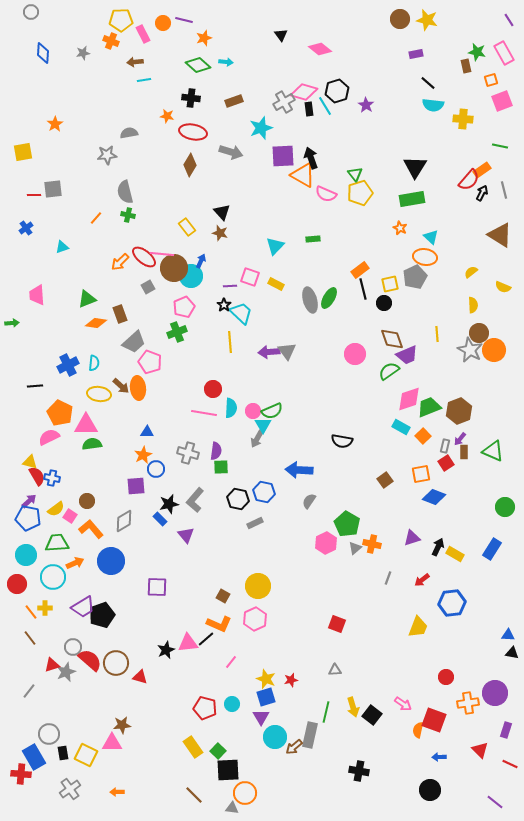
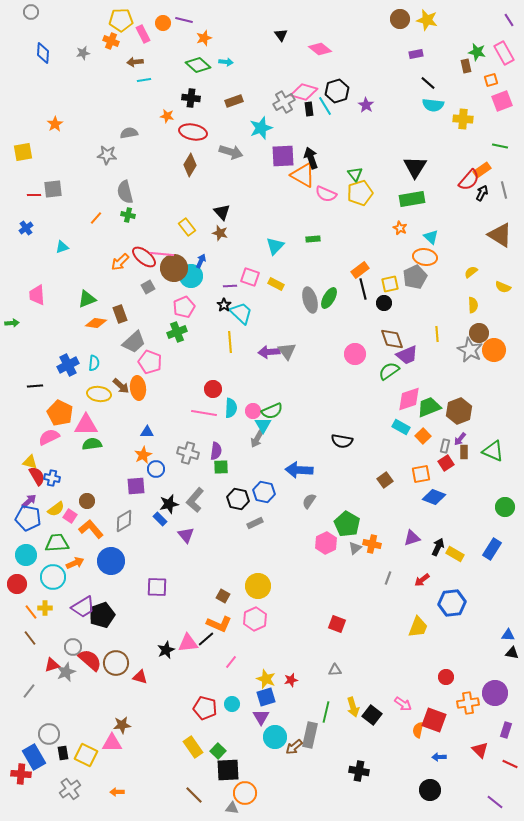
gray star at (107, 155): rotated 12 degrees clockwise
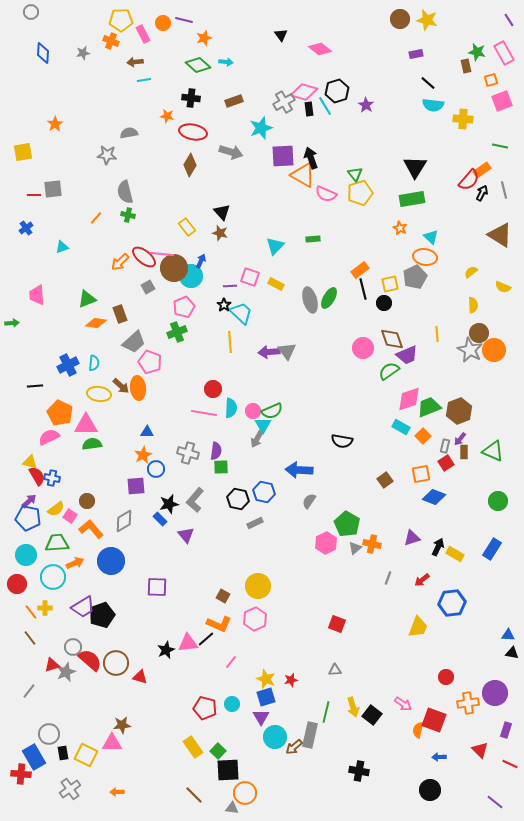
pink circle at (355, 354): moved 8 px right, 6 px up
green circle at (505, 507): moved 7 px left, 6 px up
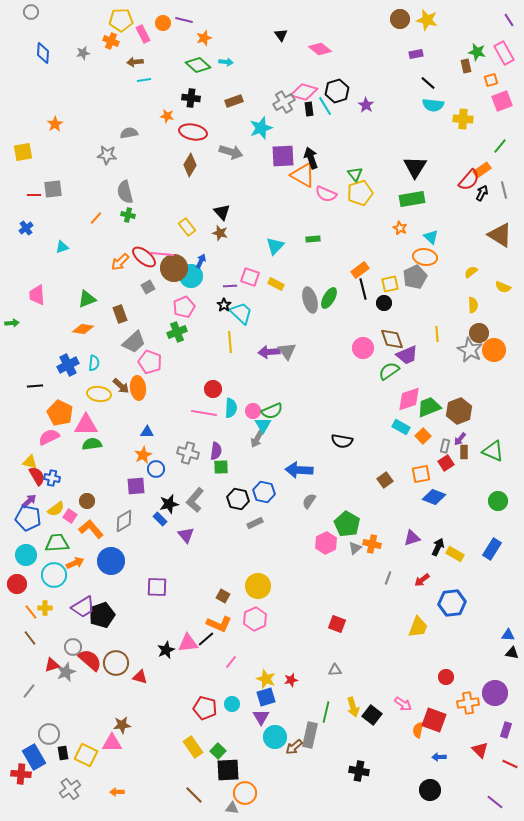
green line at (500, 146): rotated 63 degrees counterclockwise
orange diamond at (96, 323): moved 13 px left, 6 px down
cyan circle at (53, 577): moved 1 px right, 2 px up
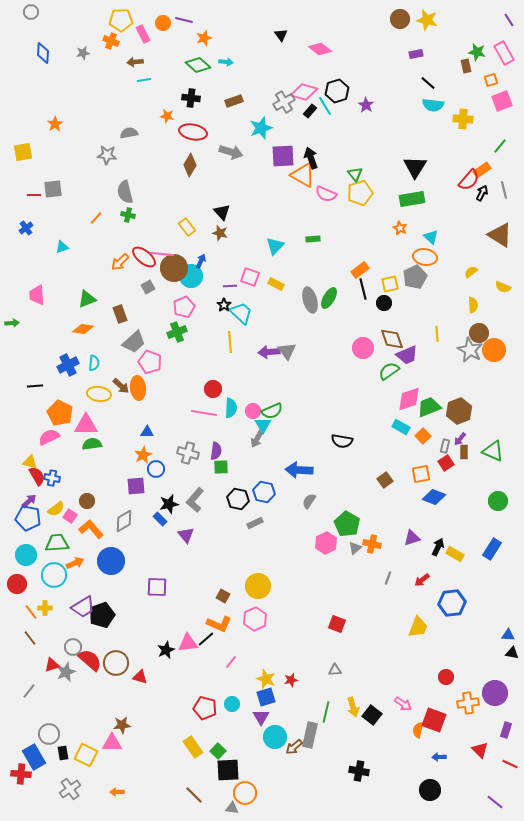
black rectangle at (309, 109): moved 1 px right, 2 px down; rotated 48 degrees clockwise
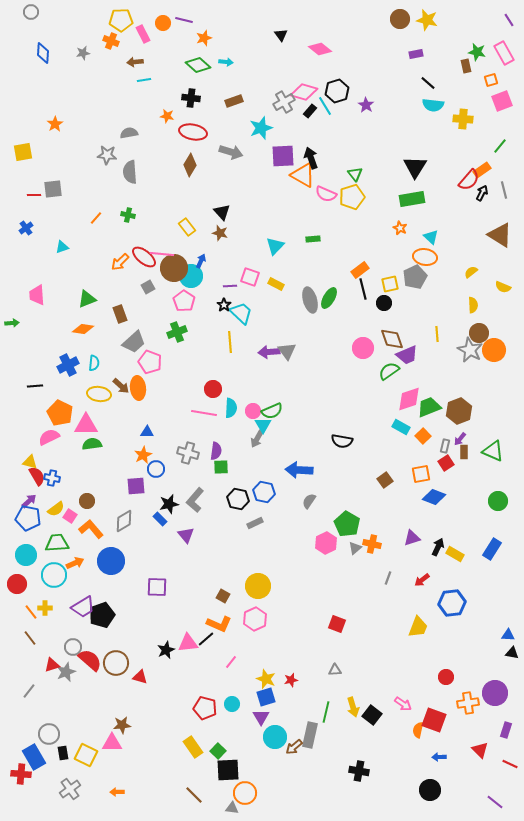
gray semicircle at (125, 192): moved 5 px right, 20 px up; rotated 10 degrees clockwise
yellow pentagon at (360, 193): moved 8 px left, 4 px down
pink pentagon at (184, 307): moved 6 px up; rotated 15 degrees counterclockwise
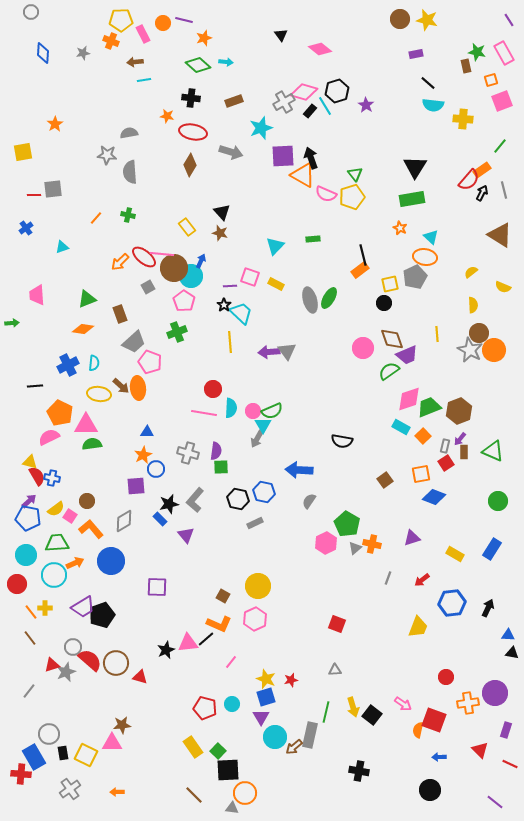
black line at (363, 289): moved 34 px up
black arrow at (438, 547): moved 50 px right, 61 px down
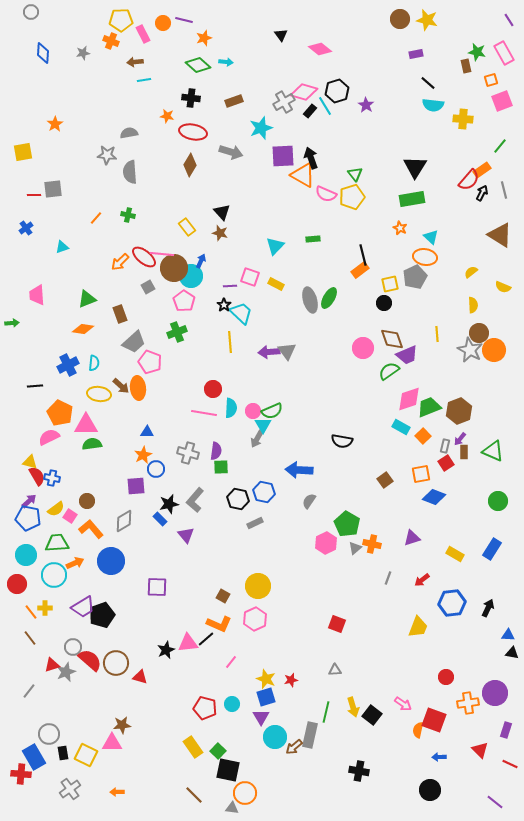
black square at (228, 770): rotated 15 degrees clockwise
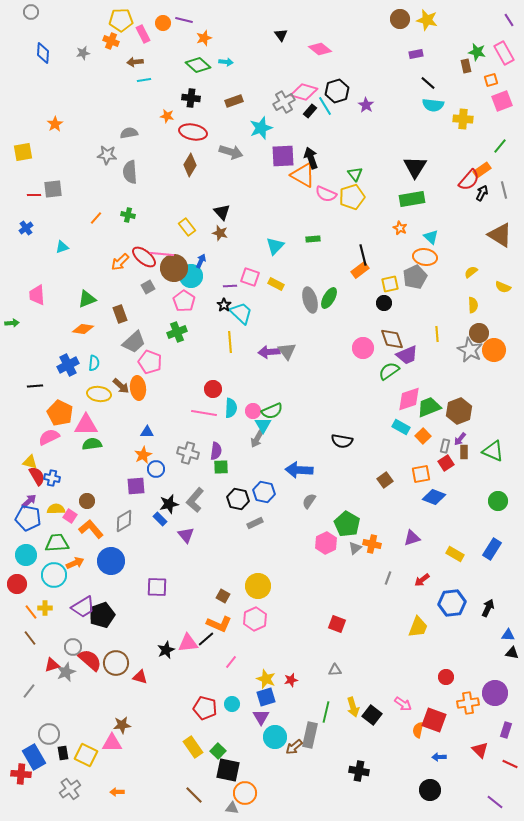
yellow semicircle at (56, 509): rotated 144 degrees counterclockwise
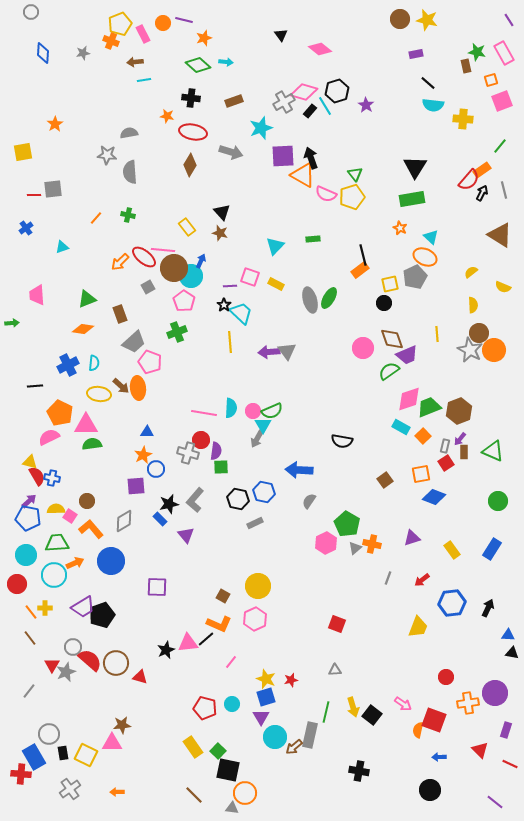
yellow pentagon at (121, 20): moved 1 px left, 4 px down; rotated 20 degrees counterclockwise
pink line at (162, 254): moved 1 px right, 4 px up
orange ellipse at (425, 257): rotated 15 degrees clockwise
red circle at (213, 389): moved 12 px left, 51 px down
yellow rectangle at (455, 554): moved 3 px left, 4 px up; rotated 24 degrees clockwise
red triangle at (52, 665): rotated 42 degrees counterclockwise
